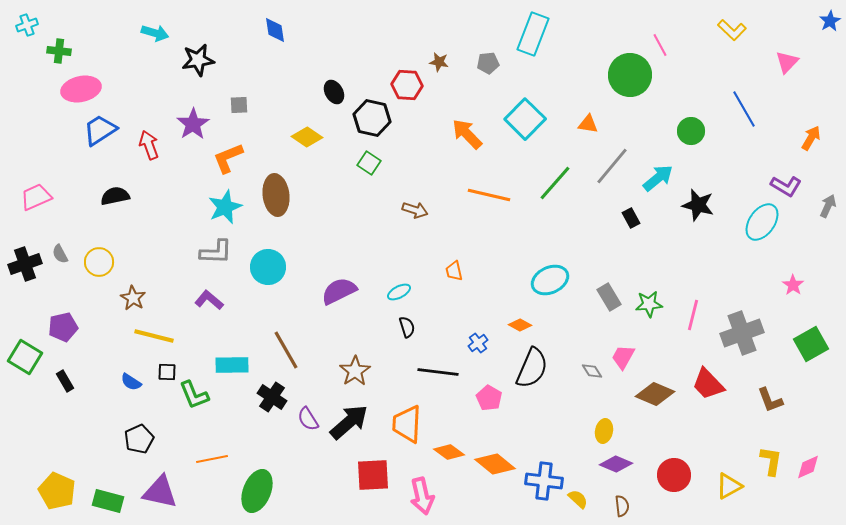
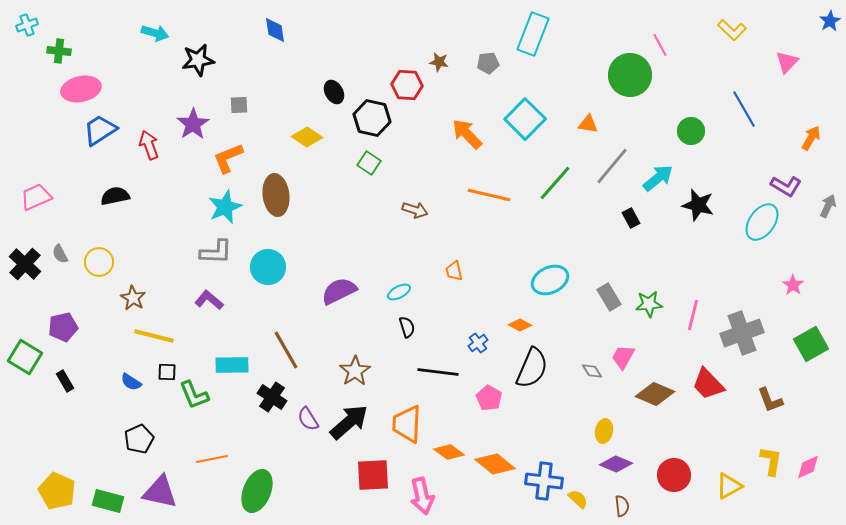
black cross at (25, 264): rotated 28 degrees counterclockwise
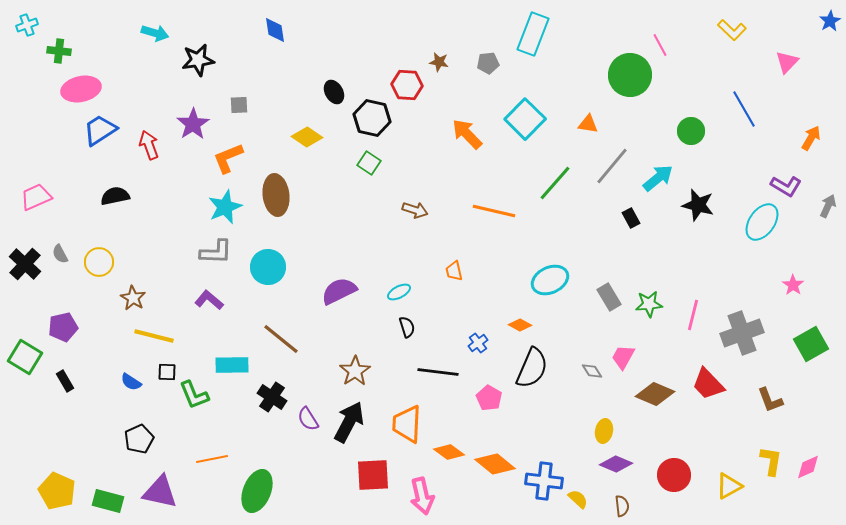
orange line at (489, 195): moved 5 px right, 16 px down
brown line at (286, 350): moved 5 px left, 11 px up; rotated 21 degrees counterclockwise
black arrow at (349, 422): rotated 21 degrees counterclockwise
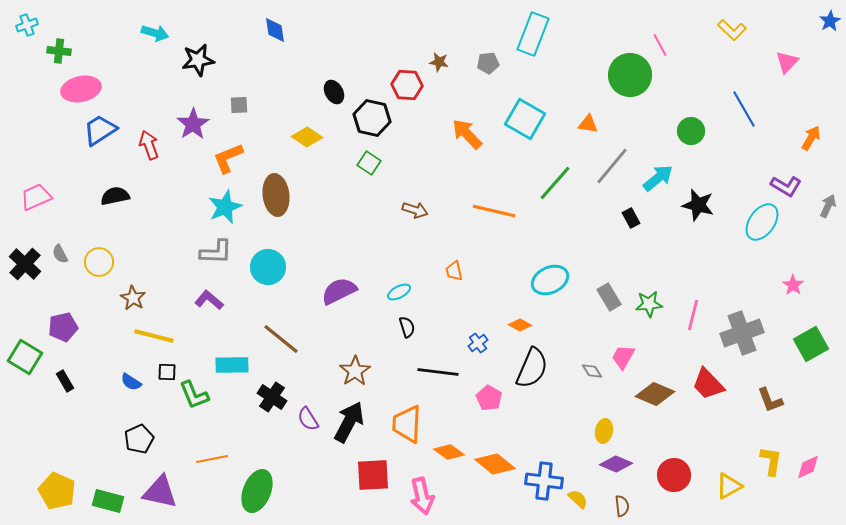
cyan square at (525, 119): rotated 15 degrees counterclockwise
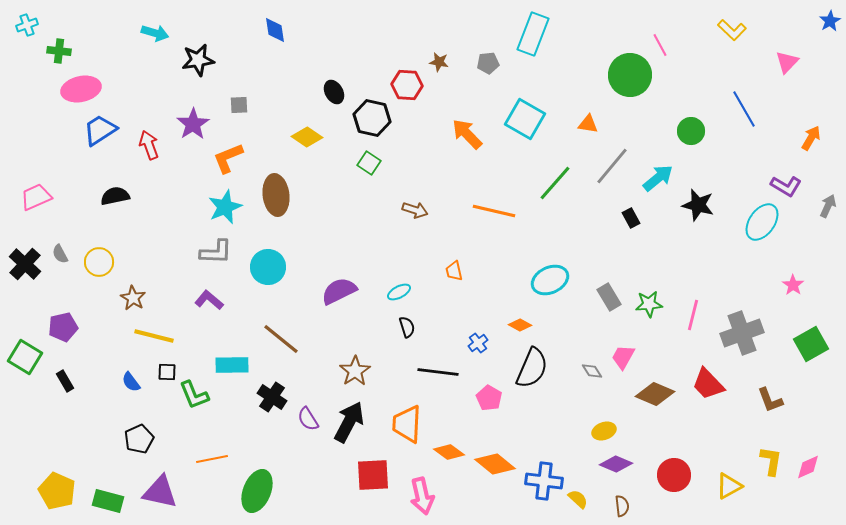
blue semicircle at (131, 382): rotated 20 degrees clockwise
yellow ellipse at (604, 431): rotated 60 degrees clockwise
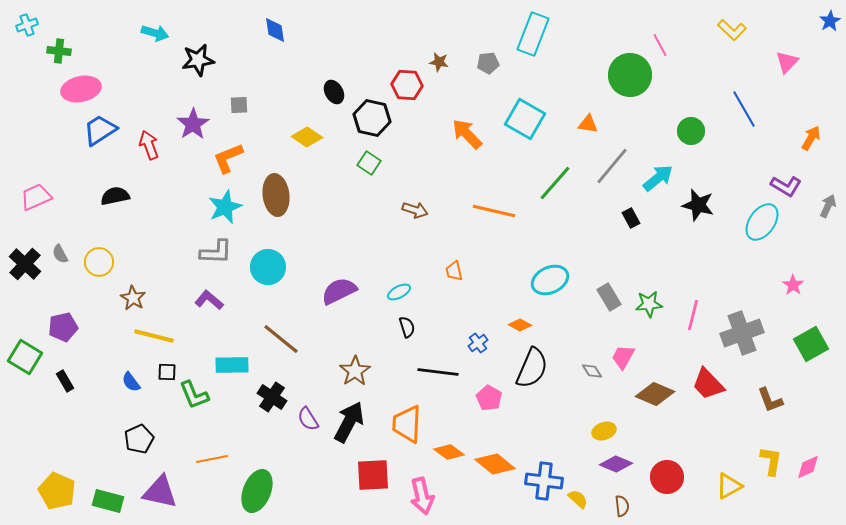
red circle at (674, 475): moved 7 px left, 2 px down
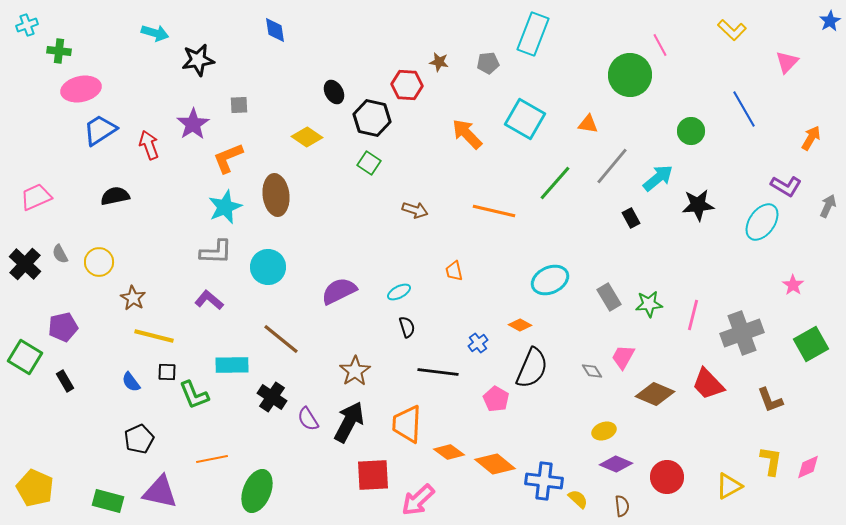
black star at (698, 205): rotated 20 degrees counterclockwise
pink pentagon at (489, 398): moved 7 px right, 1 px down
yellow pentagon at (57, 491): moved 22 px left, 3 px up
pink arrow at (422, 496): moved 4 px left, 4 px down; rotated 60 degrees clockwise
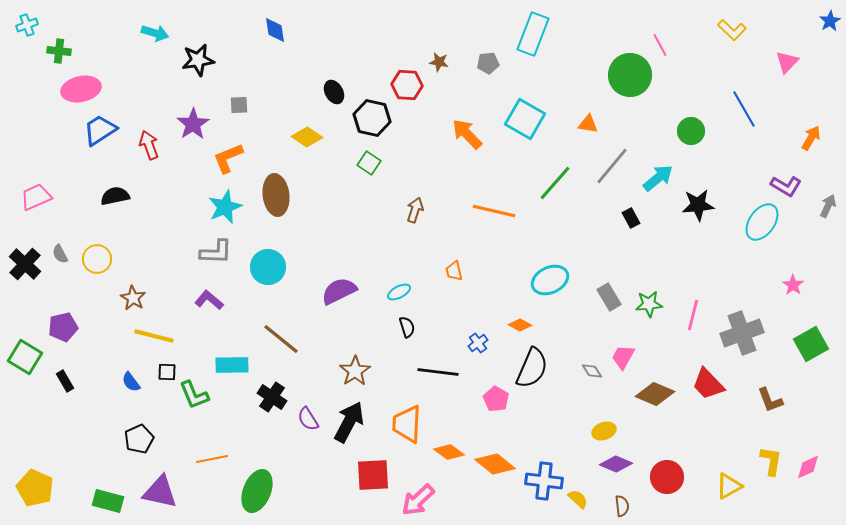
brown arrow at (415, 210): rotated 90 degrees counterclockwise
yellow circle at (99, 262): moved 2 px left, 3 px up
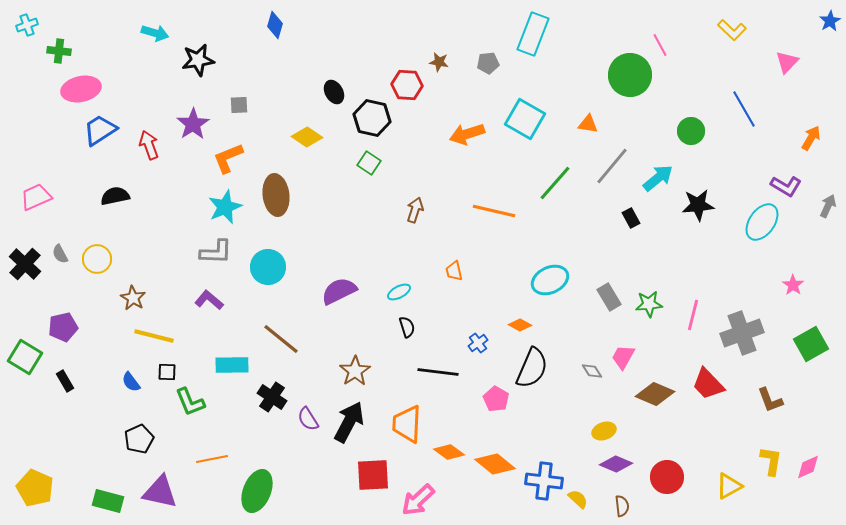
blue diamond at (275, 30): moved 5 px up; rotated 24 degrees clockwise
orange arrow at (467, 134): rotated 64 degrees counterclockwise
green L-shape at (194, 395): moved 4 px left, 7 px down
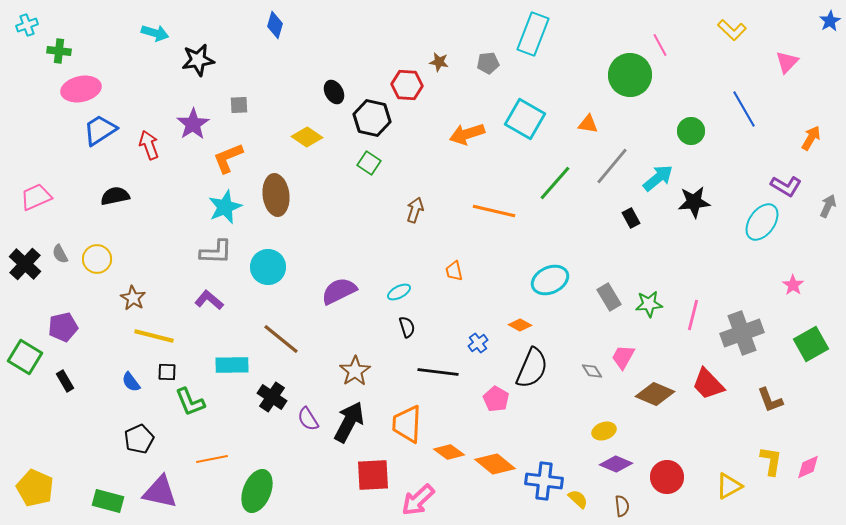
black star at (698, 205): moved 4 px left, 3 px up
